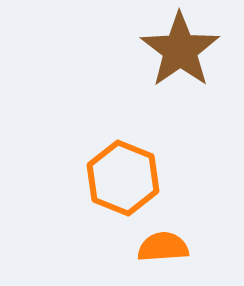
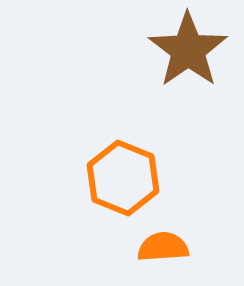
brown star: moved 8 px right
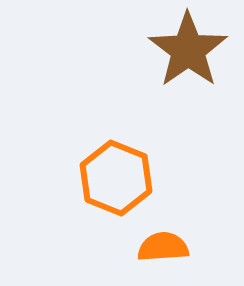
orange hexagon: moved 7 px left
